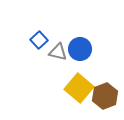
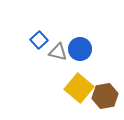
brown hexagon: rotated 10 degrees clockwise
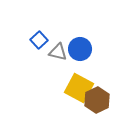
yellow square: rotated 12 degrees counterclockwise
brown hexagon: moved 8 px left, 4 px down; rotated 15 degrees counterclockwise
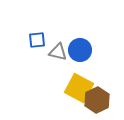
blue square: moved 2 px left; rotated 36 degrees clockwise
blue circle: moved 1 px down
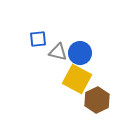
blue square: moved 1 px right, 1 px up
blue circle: moved 3 px down
yellow square: moved 2 px left, 9 px up
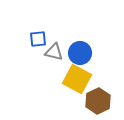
gray triangle: moved 4 px left
brown hexagon: moved 1 px right, 1 px down
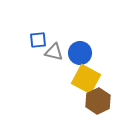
blue square: moved 1 px down
yellow square: moved 9 px right
